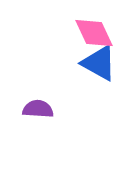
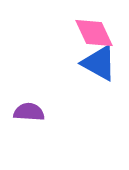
purple semicircle: moved 9 px left, 3 px down
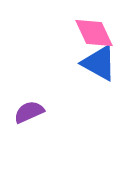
purple semicircle: rotated 28 degrees counterclockwise
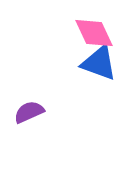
blue triangle: rotated 9 degrees counterclockwise
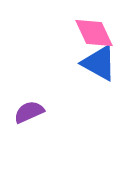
blue triangle: rotated 9 degrees clockwise
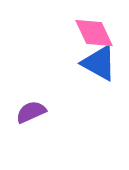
purple semicircle: moved 2 px right
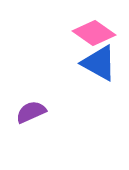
pink diamond: rotated 30 degrees counterclockwise
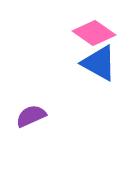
purple semicircle: moved 4 px down
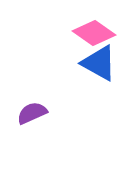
purple semicircle: moved 1 px right, 3 px up
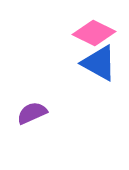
pink diamond: rotated 9 degrees counterclockwise
